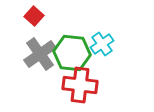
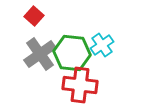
cyan cross: moved 1 px down
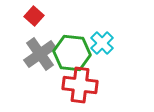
cyan cross: moved 2 px up; rotated 10 degrees counterclockwise
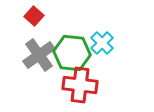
gray cross: moved 1 px left, 1 px down
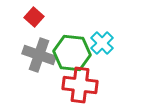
red square: moved 1 px down
gray cross: rotated 36 degrees counterclockwise
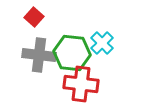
gray cross: rotated 12 degrees counterclockwise
red cross: moved 1 px right, 1 px up
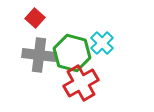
red square: moved 1 px right, 1 px down
green hexagon: rotated 9 degrees clockwise
red cross: moved 1 px up; rotated 36 degrees counterclockwise
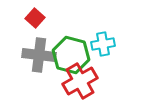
cyan cross: moved 1 px right, 1 px down; rotated 35 degrees clockwise
green hexagon: moved 1 px left, 2 px down
red cross: moved 1 px left, 2 px up
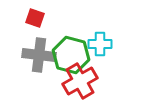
red square: rotated 24 degrees counterclockwise
cyan cross: moved 3 px left; rotated 10 degrees clockwise
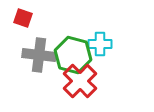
red square: moved 12 px left
green hexagon: moved 2 px right
red cross: rotated 16 degrees counterclockwise
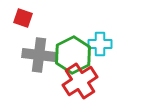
green hexagon: rotated 18 degrees clockwise
red cross: rotated 12 degrees clockwise
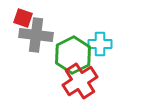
gray cross: moved 3 px left, 20 px up
